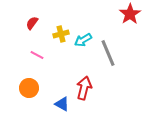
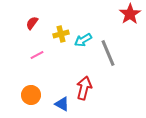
pink line: rotated 56 degrees counterclockwise
orange circle: moved 2 px right, 7 px down
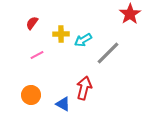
yellow cross: rotated 14 degrees clockwise
gray line: rotated 68 degrees clockwise
blue triangle: moved 1 px right
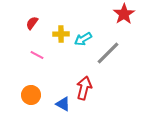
red star: moved 6 px left
cyan arrow: moved 1 px up
pink line: rotated 56 degrees clockwise
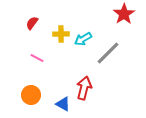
pink line: moved 3 px down
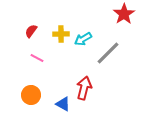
red semicircle: moved 1 px left, 8 px down
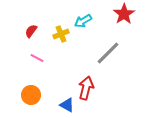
yellow cross: rotated 21 degrees counterclockwise
cyan arrow: moved 18 px up
red arrow: moved 2 px right
blue triangle: moved 4 px right, 1 px down
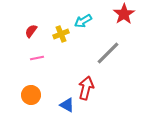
pink line: rotated 40 degrees counterclockwise
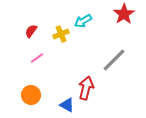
gray line: moved 6 px right, 7 px down
pink line: rotated 24 degrees counterclockwise
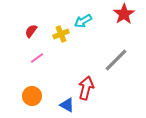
gray line: moved 2 px right
orange circle: moved 1 px right, 1 px down
